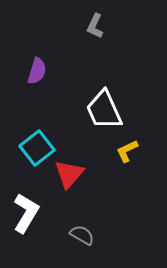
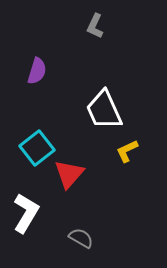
gray semicircle: moved 1 px left, 3 px down
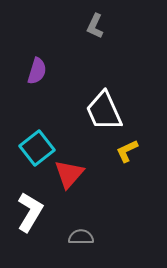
white trapezoid: moved 1 px down
white L-shape: moved 4 px right, 1 px up
gray semicircle: moved 1 px up; rotated 30 degrees counterclockwise
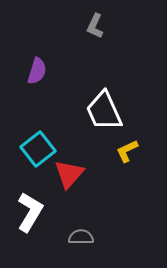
cyan square: moved 1 px right, 1 px down
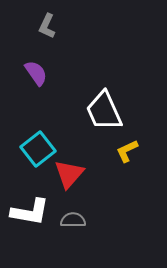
gray L-shape: moved 48 px left
purple semicircle: moved 1 px left, 2 px down; rotated 52 degrees counterclockwise
white L-shape: rotated 69 degrees clockwise
gray semicircle: moved 8 px left, 17 px up
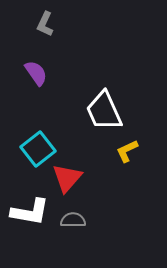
gray L-shape: moved 2 px left, 2 px up
red triangle: moved 2 px left, 4 px down
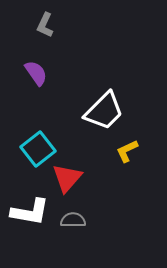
gray L-shape: moved 1 px down
white trapezoid: rotated 111 degrees counterclockwise
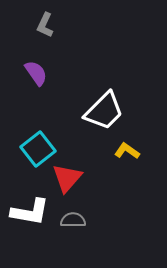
yellow L-shape: rotated 60 degrees clockwise
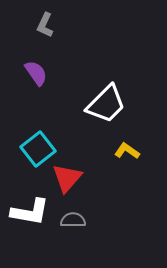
white trapezoid: moved 2 px right, 7 px up
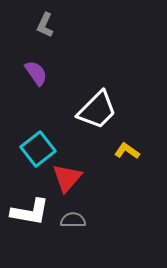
white trapezoid: moved 9 px left, 6 px down
